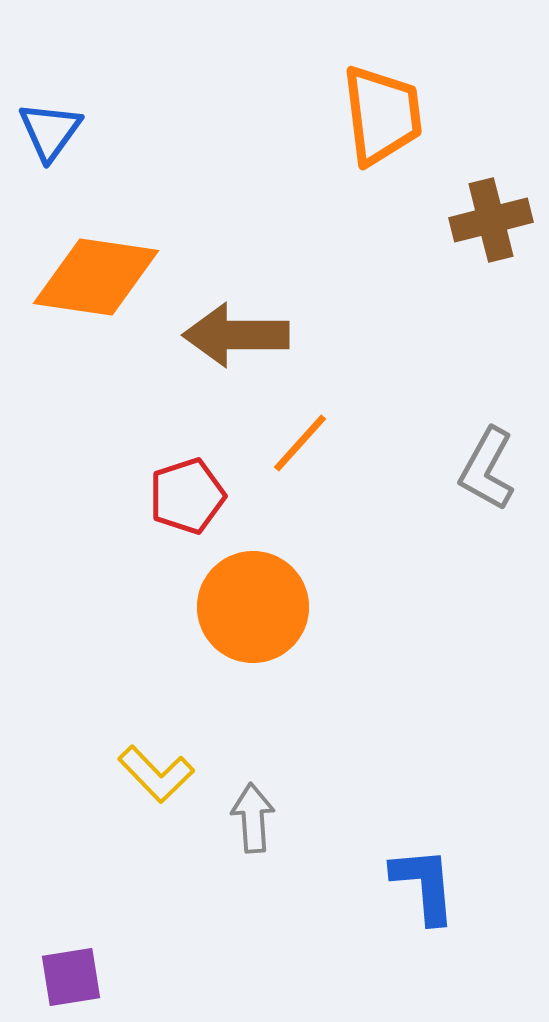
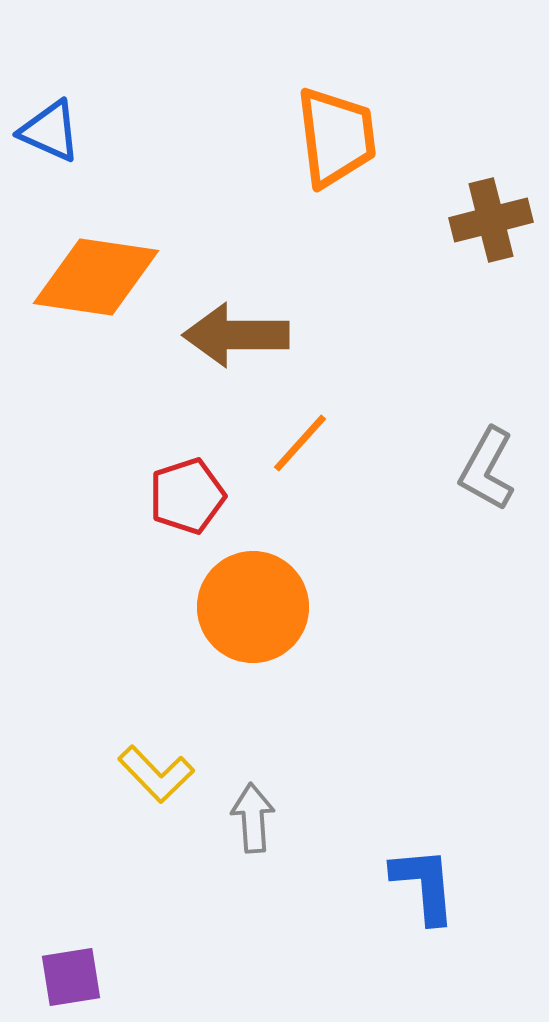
orange trapezoid: moved 46 px left, 22 px down
blue triangle: rotated 42 degrees counterclockwise
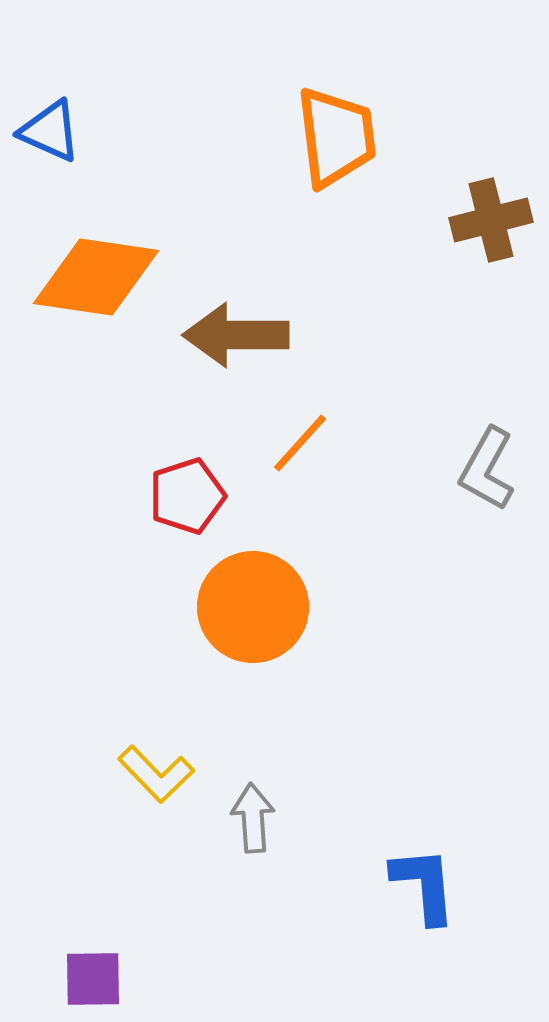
purple square: moved 22 px right, 2 px down; rotated 8 degrees clockwise
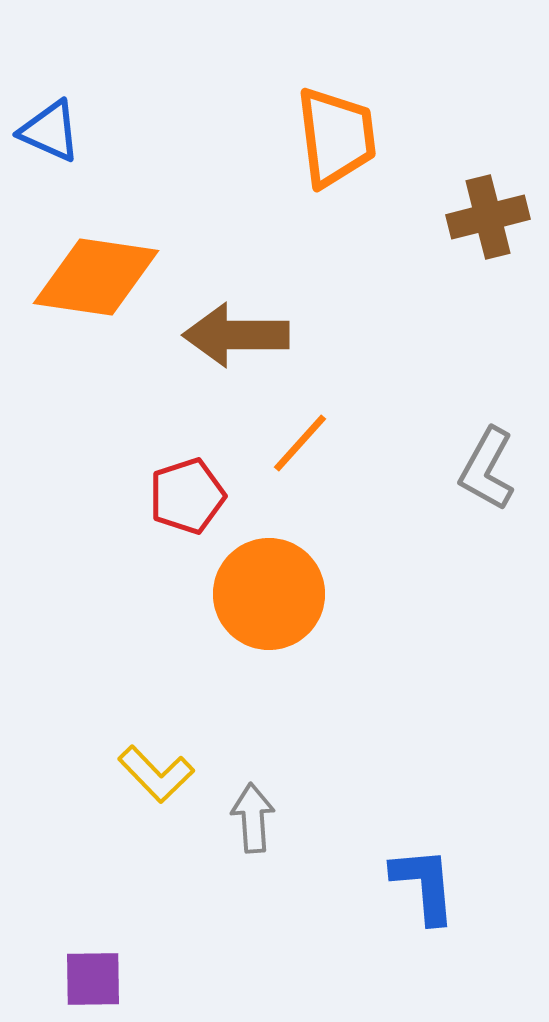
brown cross: moved 3 px left, 3 px up
orange circle: moved 16 px right, 13 px up
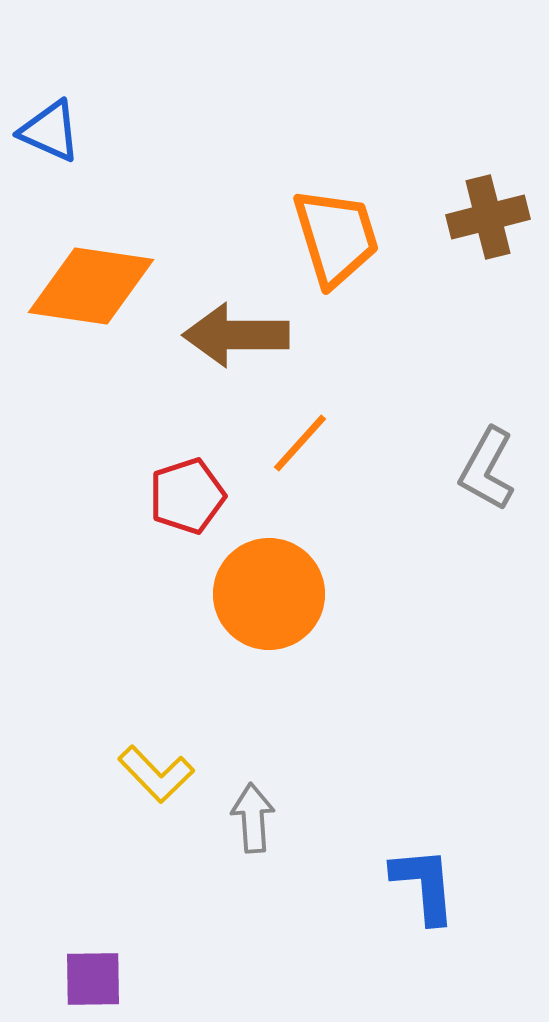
orange trapezoid: moved 100 px down; rotated 10 degrees counterclockwise
orange diamond: moved 5 px left, 9 px down
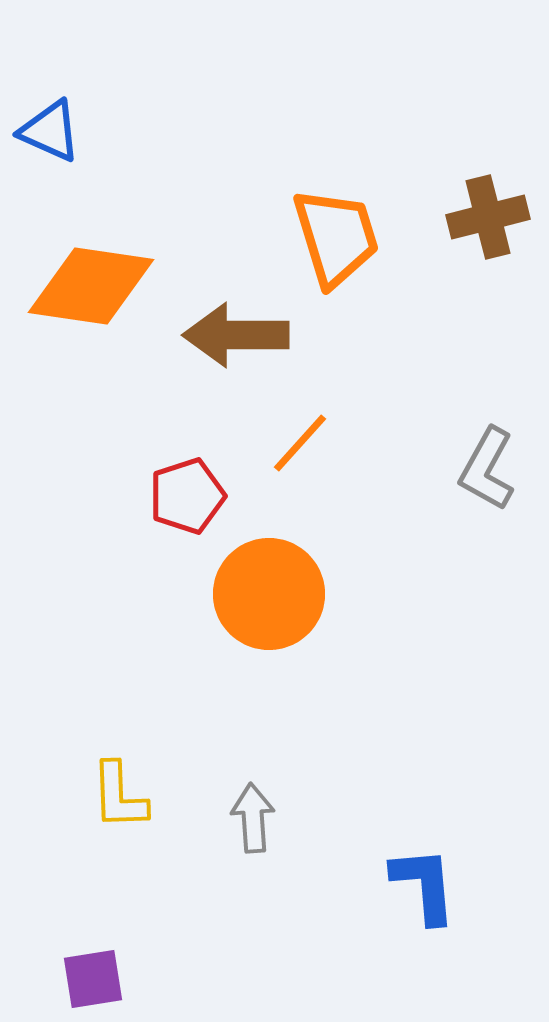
yellow L-shape: moved 37 px left, 22 px down; rotated 42 degrees clockwise
purple square: rotated 8 degrees counterclockwise
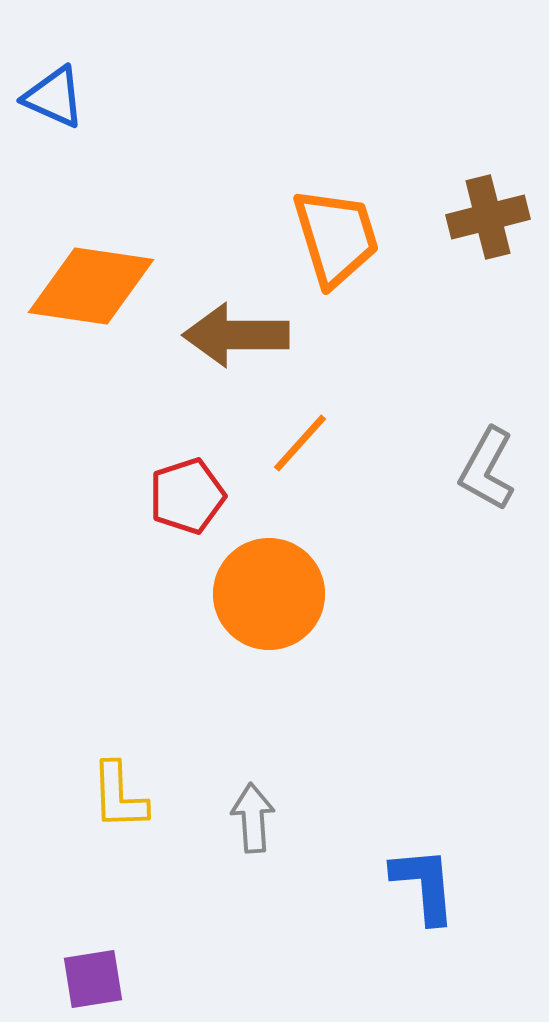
blue triangle: moved 4 px right, 34 px up
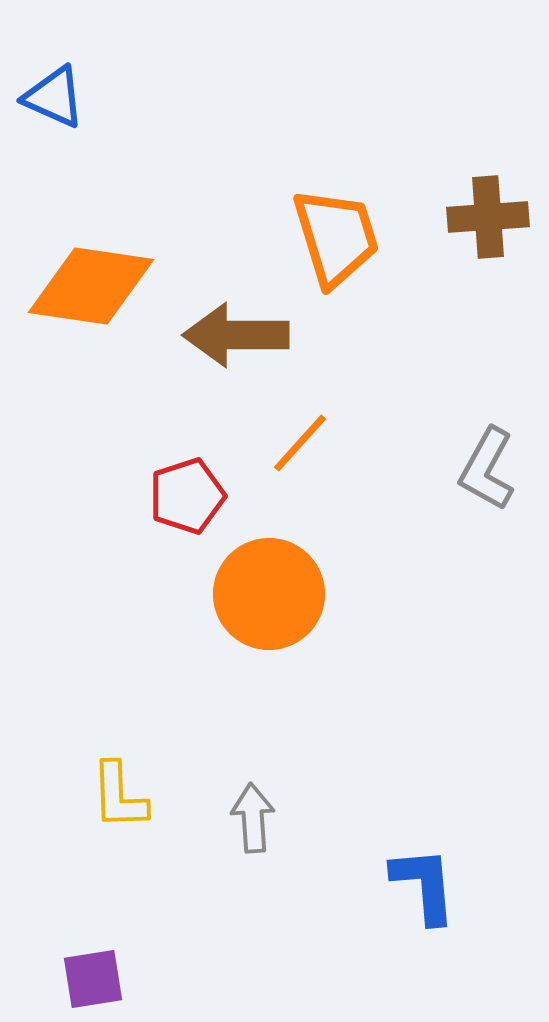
brown cross: rotated 10 degrees clockwise
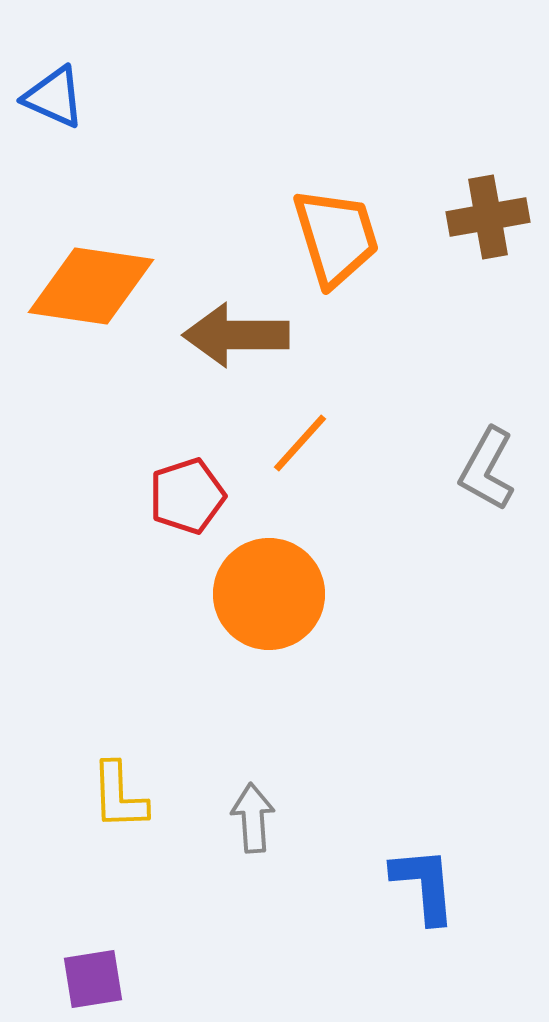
brown cross: rotated 6 degrees counterclockwise
